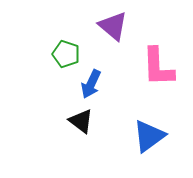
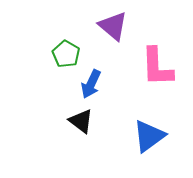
green pentagon: rotated 12 degrees clockwise
pink L-shape: moved 1 px left
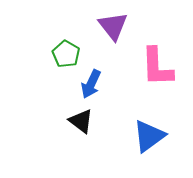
purple triangle: rotated 12 degrees clockwise
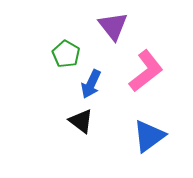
pink L-shape: moved 11 px left, 4 px down; rotated 126 degrees counterclockwise
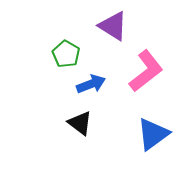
purple triangle: rotated 20 degrees counterclockwise
blue arrow: rotated 136 degrees counterclockwise
black triangle: moved 1 px left, 2 px down
blue triangle: moved 4 px right, 2 px up
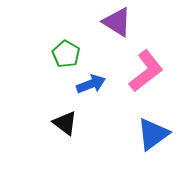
purple triangle: moved 4 px right, 4 px up
black triangle: moved 15 px left
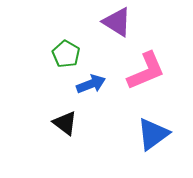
pink L-shape: rotated 15 degrees clockwise
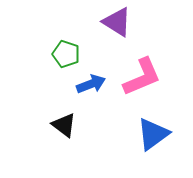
green pentagon: rotated 12 degrees counterclockwise
pink L-shape: moved 4 px left, 6 px down
black triangle: moved 1 px left, 2 px down
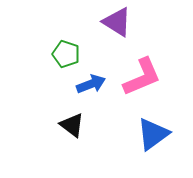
black triangle: moved 8 px right
